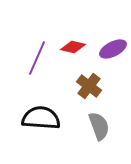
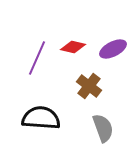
gray semicircle: moved 4 px right, 2 px down
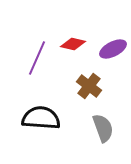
red diamond: moved 3 px up
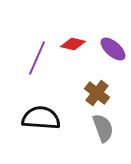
purple ellipse: rotated 68 degrees clockwise
brown cross: moved 8 px right, 7 px down
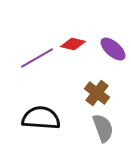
purple line: rotated 36 degrees clockwise
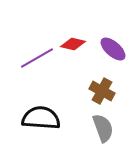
brown cross: moved 5 px right, 2 px up; rotated 10 degrees counterclockwise
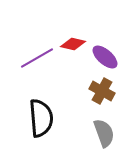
purple ellipse: moved 8 px left, 8 px down
black semicircle: rotated 81 degrees clockwise
gray semicircle: moved 1 px right, 5 px down
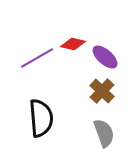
brown cross: rotated 15 degrees clockwise
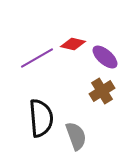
brown cross: rotated 15 degrees clockwise
gray semicircle: moved 28 px left, 3 px down
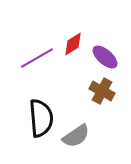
red diamond: rotated 45 degrees counterclockwise
brown cross: rotated 30 degrees counterclockwise
gray semicircle: rotated 76 degrees clockwise
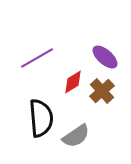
red diamond: moved 38 px down
brown cross: rotated 20 degrees clockwise
